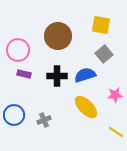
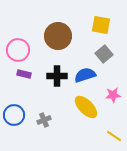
pink star: moved 2 px left
yellow line: moved 2 px left, 4 px down
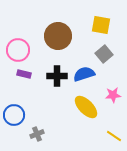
blue semicircle: moved 1 px left, 1 px up
gray cross: moved 7 px left, 14 px down
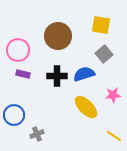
purple rectangle: moved 1 px left
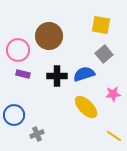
brown circle: moved 9 px left
pink star: moved 1 px up
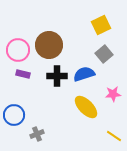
yellow square: rotated 36 degrees counterclockwise
brown circle: moved 9 px down
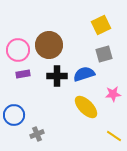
gray square: rotated 24 degrees clockwise
purple rectangle: rotated 24 degrees counterclockwise
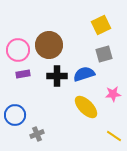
blue circle: moved 1 px right
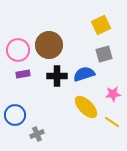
yellow line: moved 2 px left, 14 px up
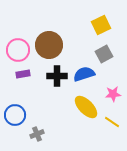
gray square: rotated 12 degrees counterclockwise
